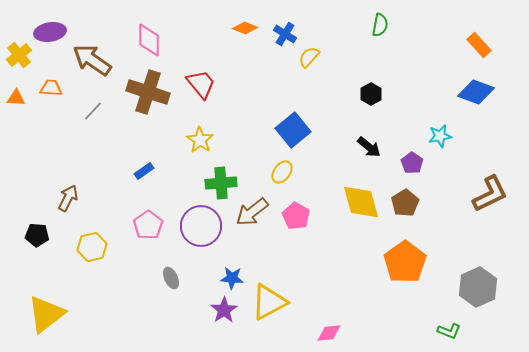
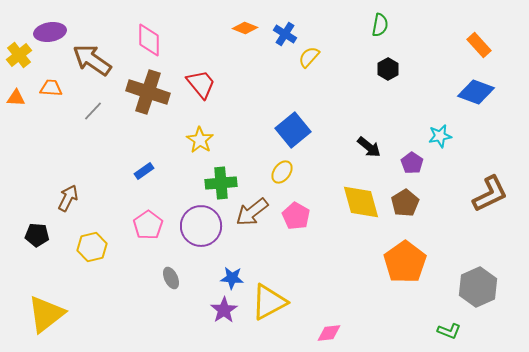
black hexagon at (371, 94): moved 17 px right, 25 px up
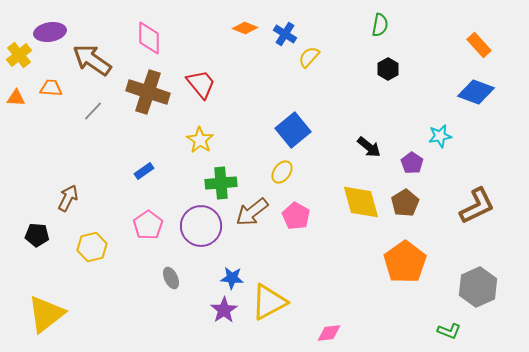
pink diamond at (149, 40): moved 2 px up
brown L-shape at (490, 194): moved 13 px left, 12 px down
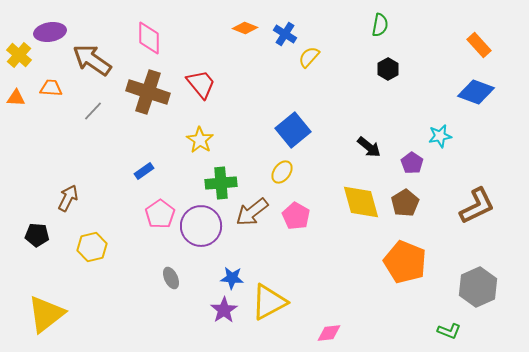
yellow cross at (19, 55): rotated 10 degrees counterclockwise
pink pentagon at (148, 225): moved 12 px right, 11 px up
orange pentagon at (405, 262): rotated 15 degrees counterclockwise
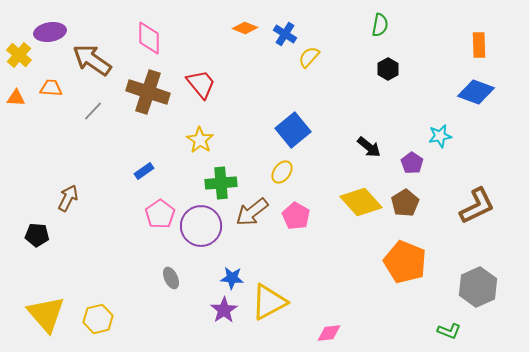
orange rectangle at (479, 45): rotated 40 degrees clockwise
yellow diamond at (361, 202): rotated 27 degrees counterclockwise
yellow hexagon at (92, 247): moved 6 px right, 72 px down
yellow triangle at (46, 314): rotated 33 degrees counterclockwise
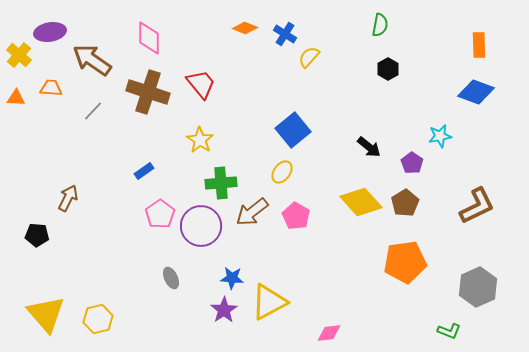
orange pentagon at (405, 262): rotated 30 degrees counterclockwise
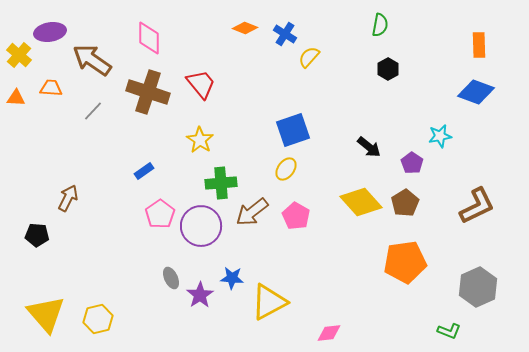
blue square at (293, 130): rotated 20 degrees clockwise
yellow ellipse at (282, 172): moved 4 px right, 3 px up
purple star at (224, 310): moved 24 px left, 15 px up
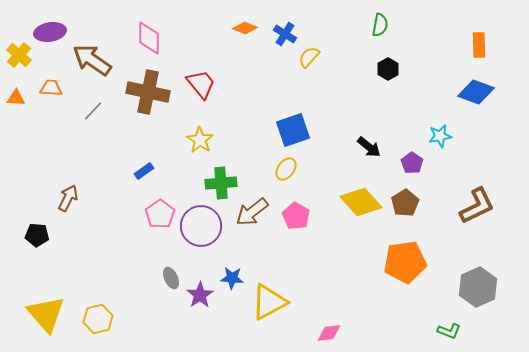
brown cross at (148, 92): rotated 6 degrees counterclockwise
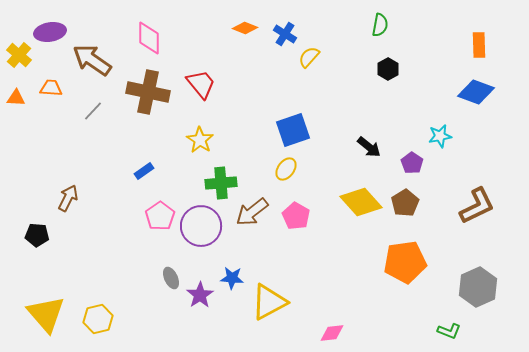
pink pentagon at (160, 214): moved 2 px down
pink diamond at (329, 333): moved 3 px right
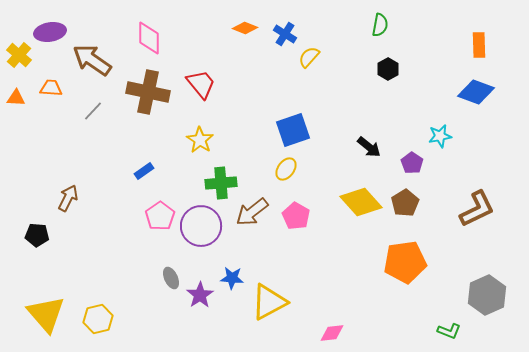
brown L-shape at (477, 206): moved 3 px down
gray hexagon at (478, 287): moved 9 px right, 8 px down
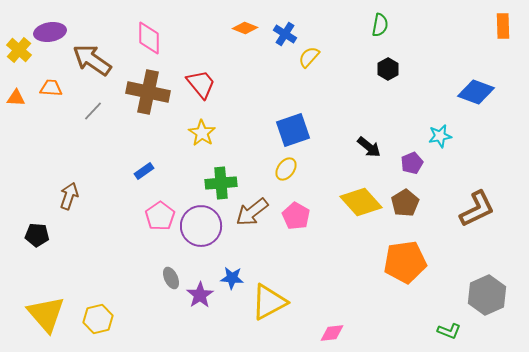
orange rectangle at (479, 45): moved 24 px right, 19 px up
yellow cross at (19, 55): moved 5 px up
yellow star at (200, 140): moved 2 px right, 7 px up
purple pentagon at (412, 163): rotated 15 degrees clockwise
brown arrow at (68, 198): moved 1 px right, 2 px up; rotated 8 degrees counterclockwise
